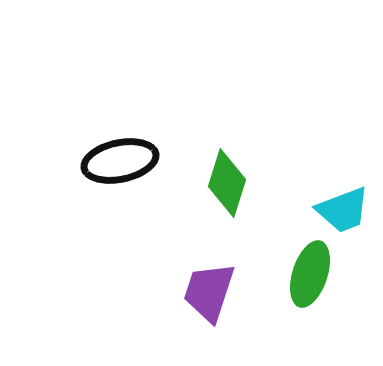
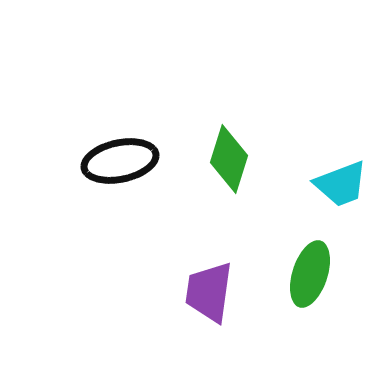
green diamond: moved 2 px right, 24 px up
cyan trapezoid: moved 2 px left, 26 px up
purple trapezoid: rotated 10 degrees counterclockwise
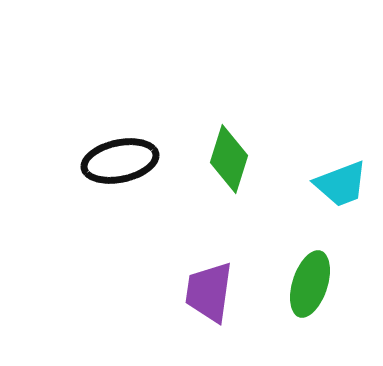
green ellipse: moved 10 px down
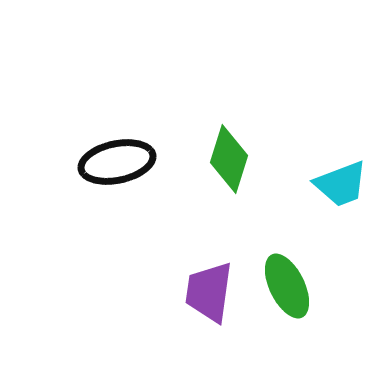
black ellipse: moved 3 px left, 1 px down
green ellipse: moved 23 px left, 2 px down; rotated 44 degrees counterclockwise
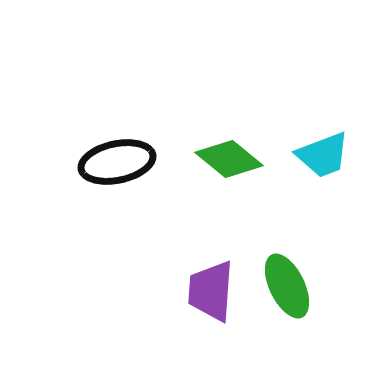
green diamond: rotated 68 degrees counterclockwise
cyan trapezoid: moved 18 px left, 29 px up
purple trapezoid: moved 2 px right, 1 px up; rotated 4 degrees counterclockwise
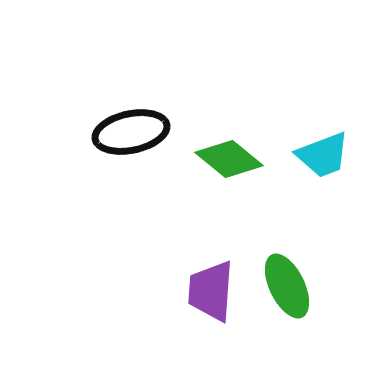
black ellipse: moved 14 px right, 30 px up
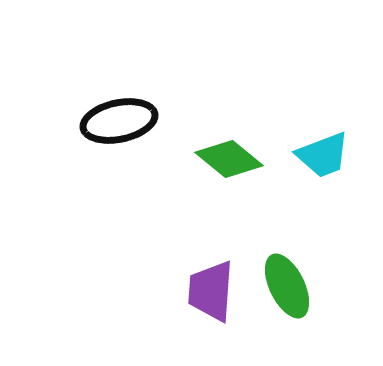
black ellipse: moved 12 px left, 11 px up
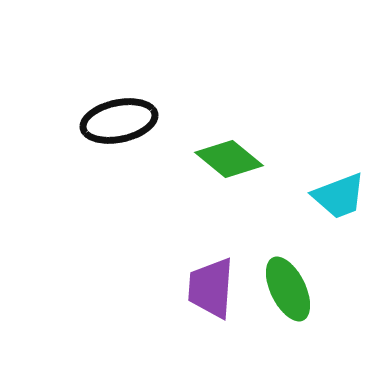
cyan trapezoid: moved 16 px right, 41 px down
green ellipse: moved 1 px right, 3 px down
purple trapezoid: moved 3 px up
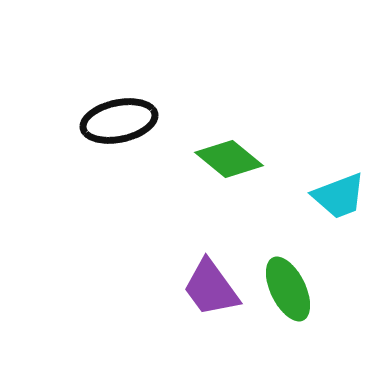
purple trapezoid: rotated 40 degrees counterclockwise
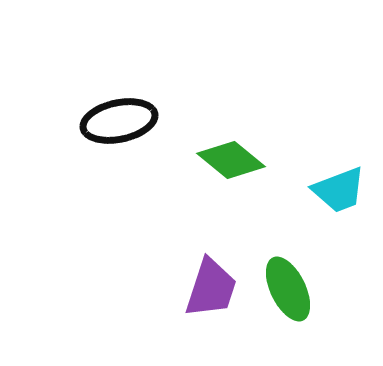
green diamond: moved 2 px right, 1 px down
cyan trapezoid: moved 6 px up
purple trapezoid: rotated 126 degrees counterclockwise
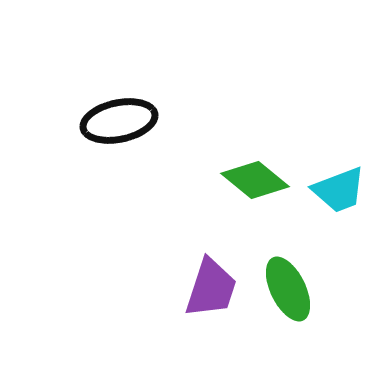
green diamond: moved 24 px right, 20 px down
